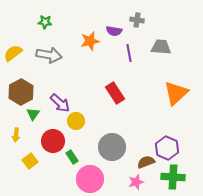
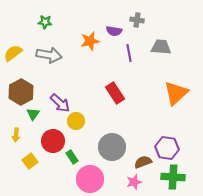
purple hexagon: rotated 15 degrees counterclockwise
brown semicircle: moved 3 px left
pink star: moved 2 px left
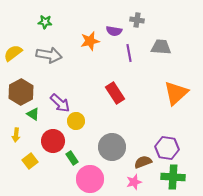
green triangle: rotated 32 degrees counterclockwise
green rectangle: moved 1 px down
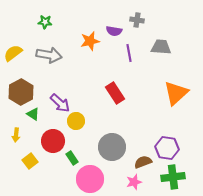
green cross: rotated 10 degrees counterclockwise
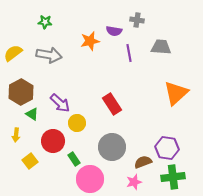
red rectangle: moved 3 px left, 11 px down
green triangle: moved 1 px left
yellow circle: moved 1 px right, 2 px down
green rectangle: moved 2 px right, 1 px down
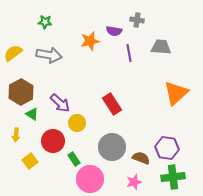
brown semicircle: moved 2 px left, 4 px up; rotated 42 degrees clockwise
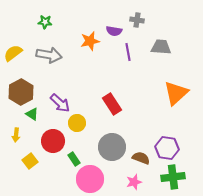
purple line: moved 1 px left, 1 px up
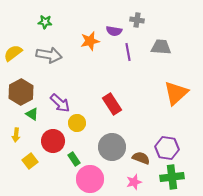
green cross: moved 1 px left
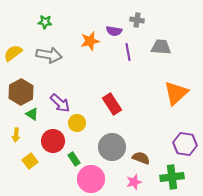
purple hexagon: moved 18 px right, 4 px up
pink circle: moved 1 px right
